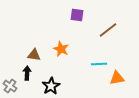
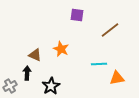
brown line: moved 2 px right
brown triangle: moved 1 px right; rotated 16 degrees clockwise
gray cross: rotated 24 degrees clockwise
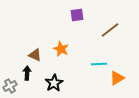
purple square: rotated 16 degrees counterclockwise
orange triangle: rotated 21 degrees counterclockwise
black star: moved 3 px right, 3 px up
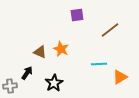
brown triangle: moved 5 px right, 3 px up
black arrow: rotated 32 degrees clockwise
orange triangle: moved 3 px right, 1 px up
gray cross: rotated 24 degrees clockwise
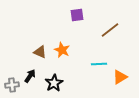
orange star: moved 1 px right, 1 px down
black arrow: moved 3 px right, 3 px down
gray cross: moved 2 px right, 1 px up
